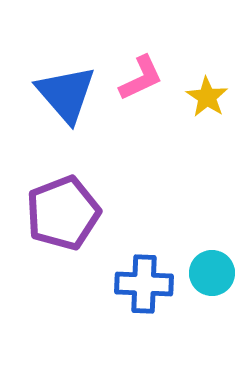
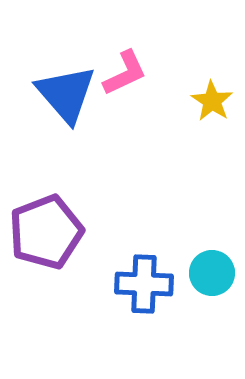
pink L-shape: moved 16 px left, 5 px up
yellow star: moved 5 px right, 4 px down
purple pentagon: moved 17 px left, 19 px down
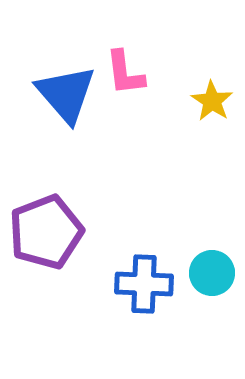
pink L-shape: rotated 108 degrees clockwise
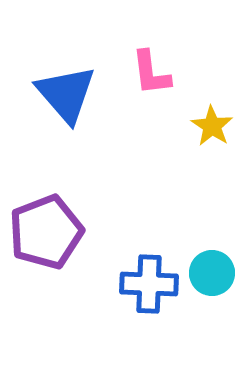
pink L-shape: moved 26 px right
yellow star: moved 25 px down
blue cross: moved 5 px right
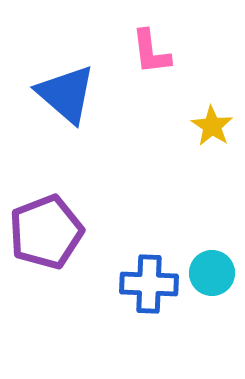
pink L-shape: moved 21 px up
blue triangle: rotated 8 degrees counterclockwise
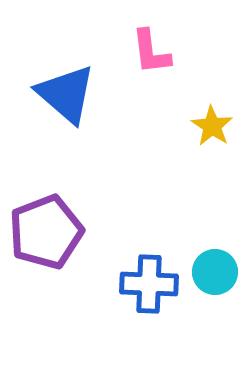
cyan circle: moved 3 px right, 1 px up
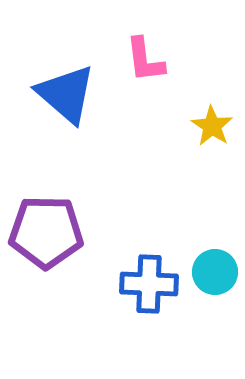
pink L-shape: moved 6 px left, 8 px down
purple pentagon: rotated 22 degrees clockwise
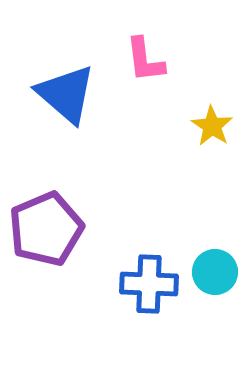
purple pentagon: moved 3 px up; rotated 24 degrees counterclockwise
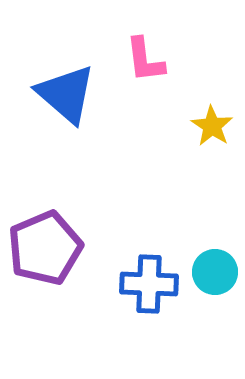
purple pentagon: moved 1 px left, 19 px down
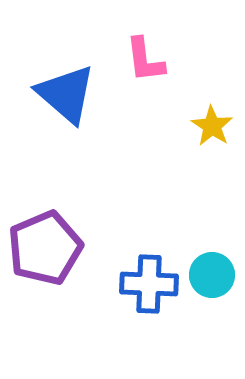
cyan circle: moved 3 px left, 3 px down
